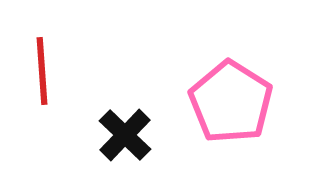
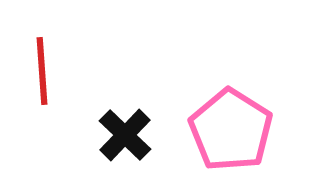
pink pentagon: moved 28 px down
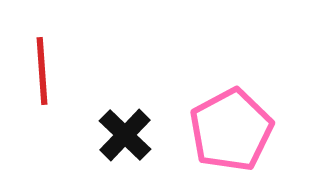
pink pentagon: rotated 12 degrees clockwise
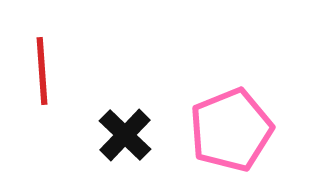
pink pentagon: rotated 6 degrees clockwise
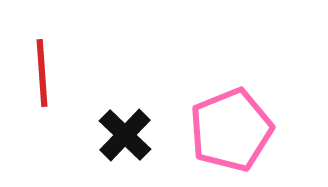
red line: moved 2 px down
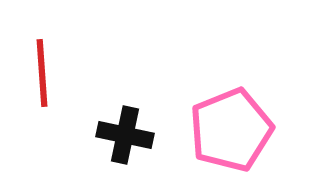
black cross: rotated 32 degrees counterclockwise
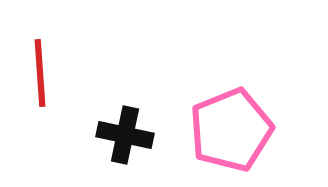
red line: moved 2 px left
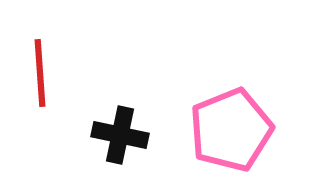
black cross: moved 5 px left
